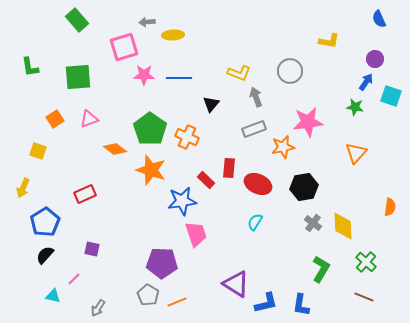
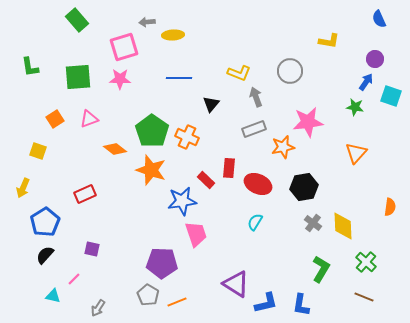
pink star at (144, 75): moved 24 px left, 4 px down
green pentagon at (150, 129): moved 2 px right, 2 px down
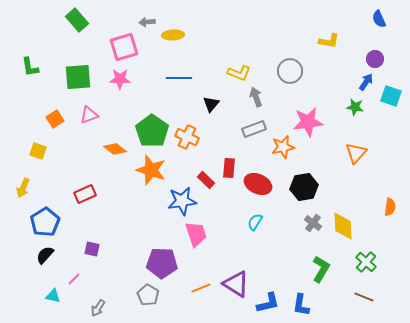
pink triangle at (89, 119): moved 4 px up
orange line at (177, 302): moved 24 px right, 14 px up
blue L-shape at (266, 303): moved 2 px right
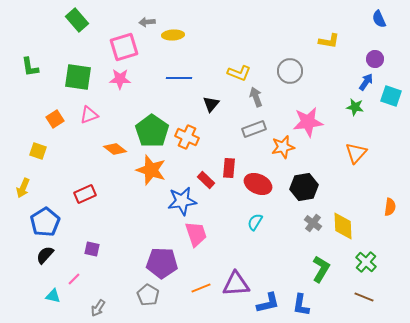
green square at (78, 77): rotated 12 degrees clockwise
purple triangle at (236, 284): rotated 36 degrees counterclockwise
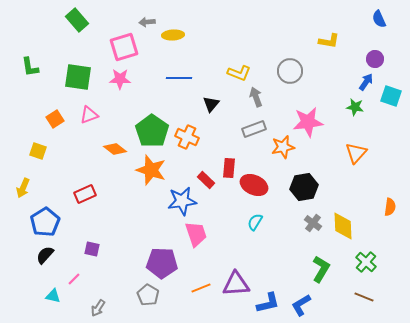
red ellipse at (258, 184): moved 4 px left, 1 px down
blue L-shape at (301, 305): rotated 50 degrees clockwise
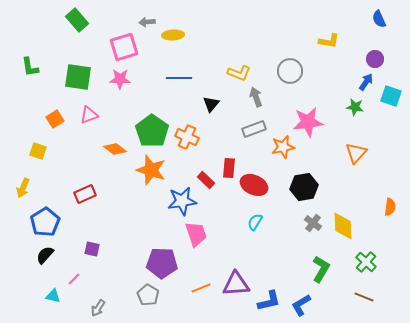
blue L-shape at (268, 303): moved 1 px right, 2 px up
